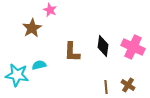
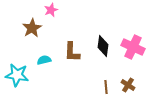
pink star: moved 1 px right; rotated 24 degrees clockwise
cyan semicircle: moved 5 px right, 5 px up
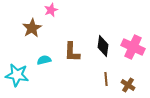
brown line: moved 8 px up
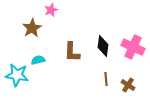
cyan semicircle: moved 6 px left
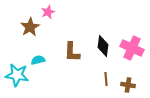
pink star: moved 3 px left, 2 px down
brown star: moved 2 px left, 1 px up
pink cross: moved 1 px left, 1 px down
brown cross: rotated 24 degrees counterclockwise
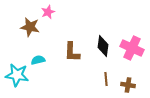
brown star: rotated 30 degrees counterclockwise
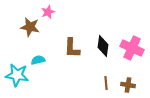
brown L-shape: moved 4 px up
brown line: moved 4 px down
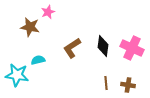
brown L-shape: rotated 55 degrees clockwise
